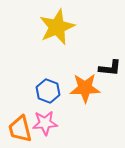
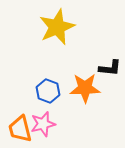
pink star: moved 2 px left, 1 px down; rotated 10 degrees counterclockwise
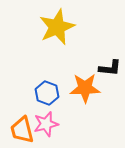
blue hexagon: moved 1 px left, 2 px down
pink star: moved 3 px right
orange trapezoid: moved 2 px right, 1 px down
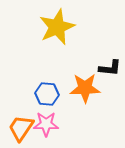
blue hexagon: moved 1 px down; rotated 15 degrees counterclockwise
pink star: rotated 15 degrees clockwise
orange trapezoid: moved 1 px left, 2 px up; rotated 48 degrees clockwise
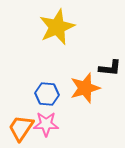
orange star: rotated 16 degrees counterclockwise
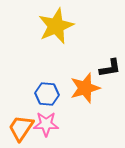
yellow star: moved 1 px left, 1 px up
black L-shape: rotated 15 degrees counterclockwise
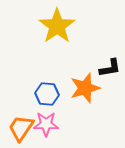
yellow star: moved 1 px right; rotated 12 degrees counterclockwise
